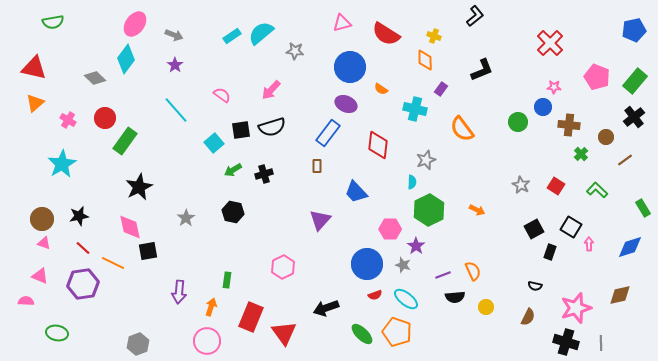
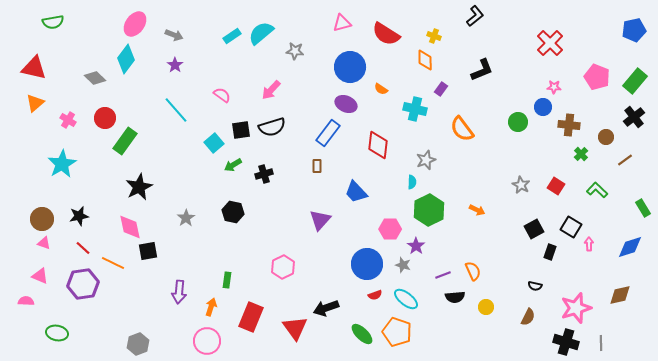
green arrow at (233, 170): moved 5 px up
red triangle at (284, 333): moved 11 px right, 5 px up
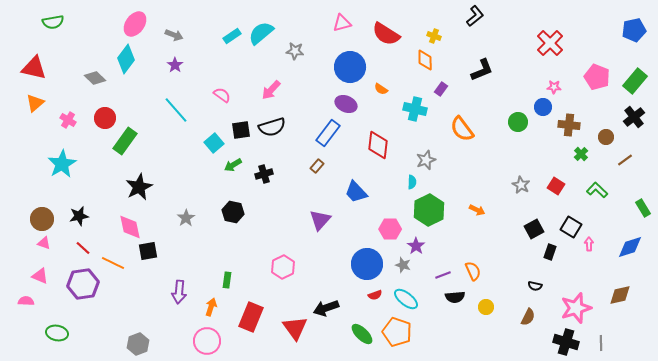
brown rectangle at (317, 166): rotated 40 degrees clockwise
